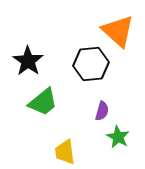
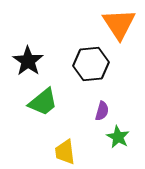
orange triangle: moved 1 px right, 7 px up; rotated 15 degrees clockwise
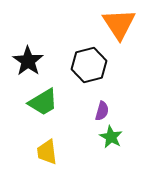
black hexagon: moved 2 px left, 1 px down; rotated 8 degrees counterclockwise
green trapezoid: rotated 8 degrees clockwise
green star: moved 7 px left
yellow trapezoid: moved 18 px left
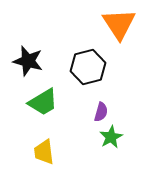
black star: rotated 20 degrees counterclockwise
black hexagon: moved 1 px left, 2 px down
purple semicircle: moved 1 px left, 1 px down
green star: rotated 15 degrees clockwise
yellow trapezoid: moved 3 px left
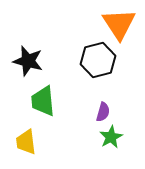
black hexagon: moved 10 px right, 7 px up
green trapezoid: moved 1 px up; rotated 116 degrees clockwise
purple semicircle: moved 2 px right
yellow trapezoid: moved 18 px left, 10 px up
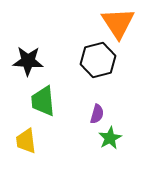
orange triangle: moved 1 px left, 1 px up
black star: rotated 12 degrees counterclockwise
purple semicircle: moved 6 px left, 2 px down
green star: moved 1 px left, 1 px down
yellow trapezoid: moved 1 px up
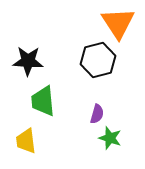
green star: rotated 25 degrees counterclockwise
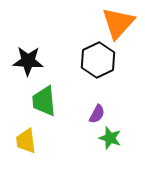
orange triangle: rotated 15 degrees clockwise
black hexagon: rotated 12 degrees counterclockwise
green trapezoid: moved 1 px right
purple semicircle: rotated 12 degrees clockwise
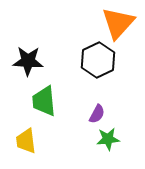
green star: moved 2 px left, 1 px down; rotated 25 degrees counterclockwise
